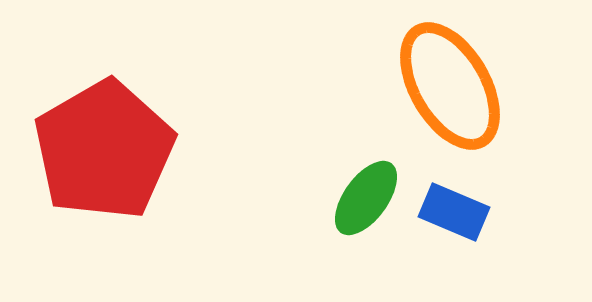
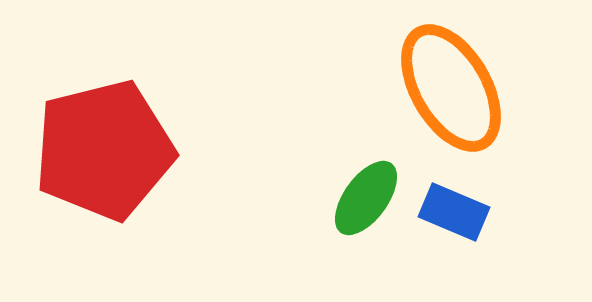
orange ellipse: moved 1 px right, 2 px down
red pentagon: rotated 16 degrees clockwise
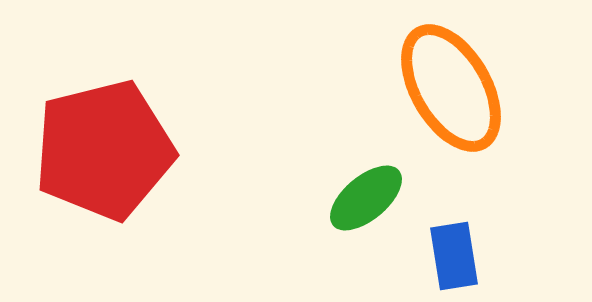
green ellipse: rotated 14 degrees clockwise
blue rectangle: moved 44 px down; rotated 58 degrees clockwise
